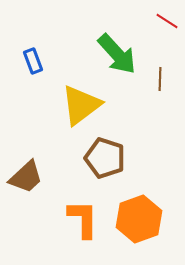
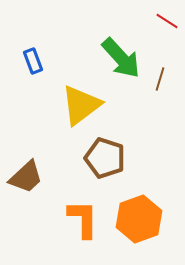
green arrow: moved 4 px right, 4 px down
brown line: rotated 15 degrees clockwise
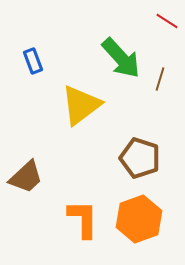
brown pentagon: moved 35 px right
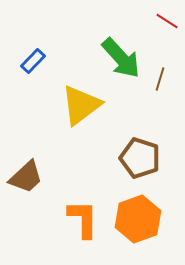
blue rectangle: rotated 65 degrees clockwise
orange hexagon: moved 1 px left
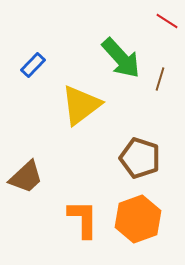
blue rectangle: moved 4 px down
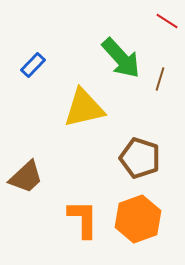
yellow triangle: moved 3 px right, 3 px down; rotated 24 degrees clockwise
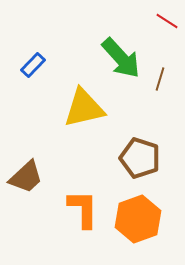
orange L-shape: moved 10 px up
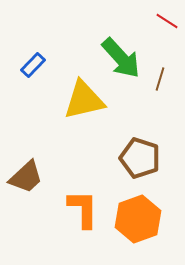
yellow triangle: moved 8 px up
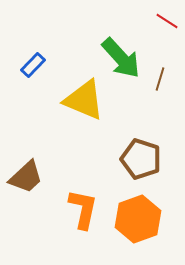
yellow triangle: rotated 36 degrees clockwise
brown pentagon: moved 1 px right, 1 px down
orange L-shape: rotated 12 degrees clockwise
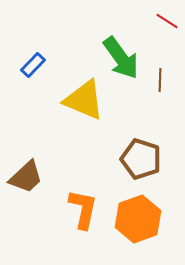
green arrow: rotated 6 degrees clockwise
brown line: moved 1 px down; rotated 15 degrees counterclockwise
